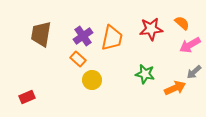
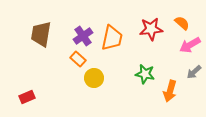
yellow circle: moved 2 px right, 2 px up
orange arrow: moved 5 px left, 3 px down; rotated 130 degrees clockwise
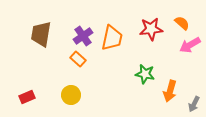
gray arrow: moved 32 px down; rotated 21 degrees counterclockwise
yellow circle: moved 23 px left, 17 px down
